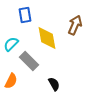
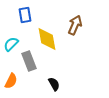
yellow diamond: moved 1 px down
gray rectangle: rotated 24 degrees clockwise
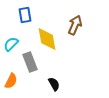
gray rectangle: moved 1 px right, 1 px down
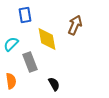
orange semicircle: rotated 35 degrees counterclockwise
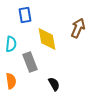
brown arrow: moved 3 px right, 3 px down
cyan semicircle: rotated 140 degrees clockwise
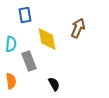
gray rectangle: moved 1 px left, 1 px up
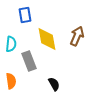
brown arrow: moved 1 px left, 8 px down
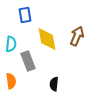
gray rectangle: moved 1 px left
black semicircle: rotated 144 degrees counterclockwise
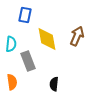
blue rectangle: rotated 21 degrees clockwise
orange semicircle: moved 1 px right, 1 px down
